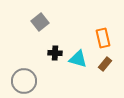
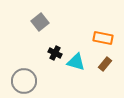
orange rectangle: rotated 66 degrees counterclockwise
black cross: rotated 24 degrees clockwise
cyan triangle: moved 2 px left, 3 px down
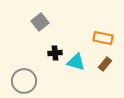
black cross: rotated 32 degrees counterclockwise
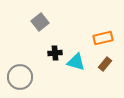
orange rectangle: rotated 24 degrees counterclockwise
gray circle: moved 4 px left, 4 px up
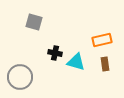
gray square: moved 6 px left; rotated 36 degrees counterclockwise
orange rectangle: moved 1 px left, 2 px down
black cross: rotated 16 degrees clockwise
brown rectangle: rotated 48 degrees counterclockwise
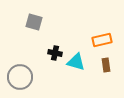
brown rectangle: moved 1 px right, 1 px down
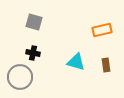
orange rectangle: moved 10 px up
black cross: moved 22 px left
